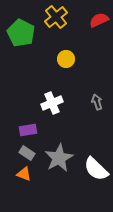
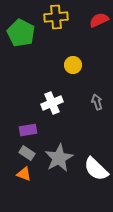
yellow cross: rotated 35 degrees clockwise
yellow circle: moved 7 px right, 6 px down
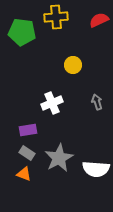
green pentagon: moved 1 px right, 1 px up; rotated 20 degrees counterclockwise
white semicircle: rotated 40 degrees counterclockwise
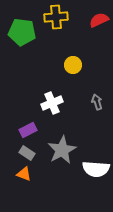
purple rectangle: rotated 18 degrees counterclockwise
gray star: moved 3 px right, 8 px up
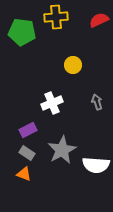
white semicircle: moved 4 px up
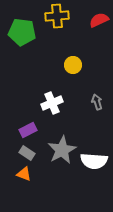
yellow cross: moved 1 px right, 1 px up
white semicircle: moved 2 px left, 4 px up
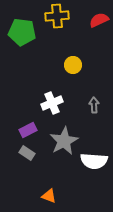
gray arrow: moved 3 px left, 3 px down; rotated 14 degrees clockwise
gray star: moved 2 px right, 9 px up
orange triangle: moved 25 px right, 22 px down
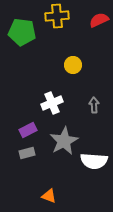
gray rectangle: rotated 49 degrees counterclockwise
